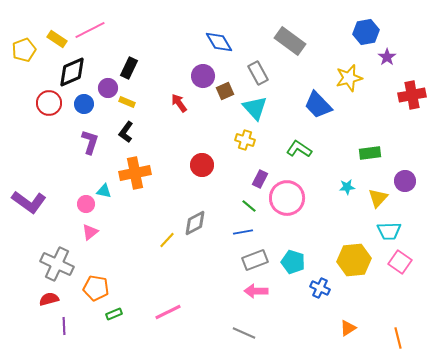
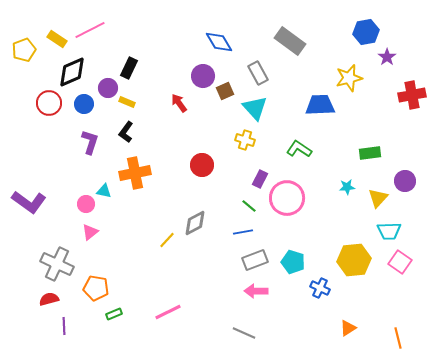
blue trapezoid at (318, 105): moved 2 px right; rotated 132 degrees clockwise
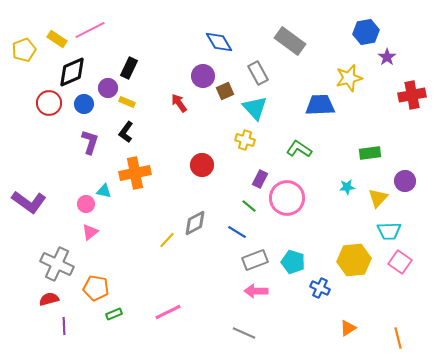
blue line at (243, 232): moved 6 px left; rotated 42 degrees clockwise
